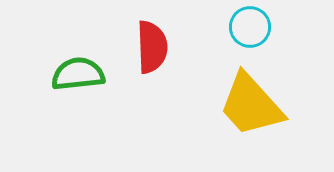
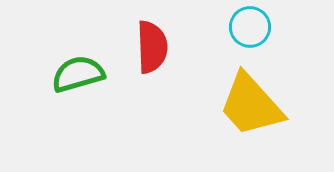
green semicircle: rotated 10 degrees counterclockwise
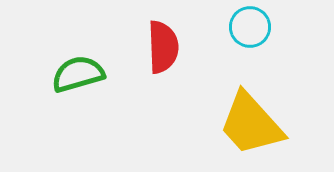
red semicircle: moved 11 px right
yellow trapezoid: moved 19 px down
